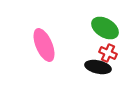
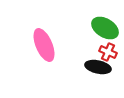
red cross: moved 1 px up
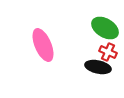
pink ellipse: moved 1 px left
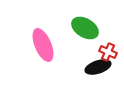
green ellipse: moved 20 px left
black ellipse: rotated 30 degrees counterclockwise
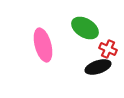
pink ellipse: rotated 8 degrees clockwise
red cross: moved 3 px up
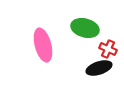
green ellipse: rotated 16 degrees counterclockwise
black ellipse: moved 1 px right, 1 px down
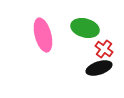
pink ellipse: moved 10 px up
red cross: moved 4 px left; rotated 12 degrees clockwise
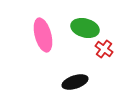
black ellipse: moved 24 px left, 14 px down
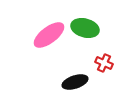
pink ellipse: moved 6 px right; rotated 68 degrees clockwise
red cross: moved 14 px down; rotated 12 degrees counterclockwise
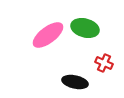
pink ellipse: moved 1 px left
black ellipse: rotated 30 degrees clockwise
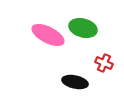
green ellipse: moved 2 px left
pink ellipse: rotated 64 degrees clockwise
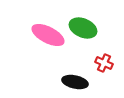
green ellipse: rotated 8 degrees clockwise
